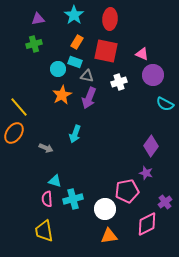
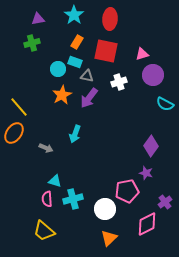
green cross: moved 2 px left, 1 px up
pink triangle: rotated 40 degrees counterclockwise
purple arrow: rotated 15 degrees clockwise
yellow trapezoid: rotated 40 degrees counterclockwise
orange triangle: moved 2 px down; rotated 36 degrees counterclockwise
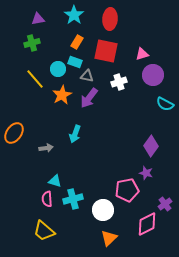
yellow line: moved 16 px right, 28 px up
gray arrow: rotated 32 degrees counterclockwise
pink pentagon: moved 1 px up
purple cross: moved 2 px down
white circle: moved 2 px left, 1 px down
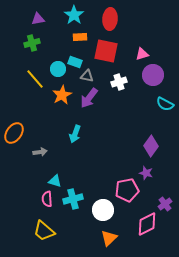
orange rectangle: moved 3 px right, 5 px up; rotated 56 degrees clockwise
gray arrow: moved 6 px left, 4 px down
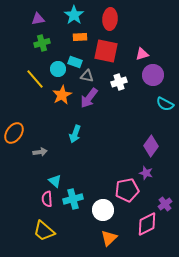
green cross: moved 10 px right
cyan triangle: rotated 24 degrees clockwise
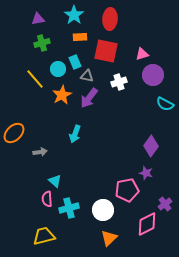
cyan rectangle: rotated 48 degrees clockwise
orange ellipse: rotated 10 degrees clockwise
cyan cross: moved 4 px left, 9 px down
yellow trapezoid: moved 5 px down; rotated 125 degrees clockwise
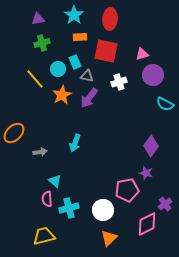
cyan arrow: moved 9 px down
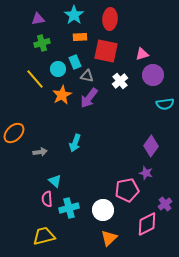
white cross: moved 1 px right, 1 px up; rotated 21 degrees counterclockwise
cyan semicircle: rotated 36 degrees counterclockwise
